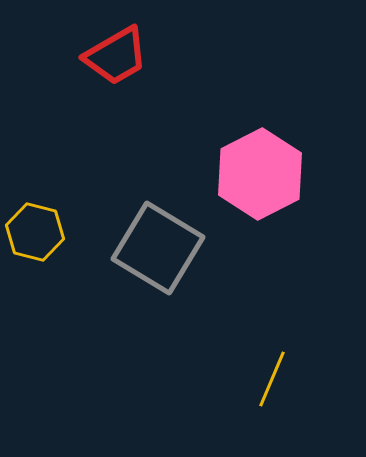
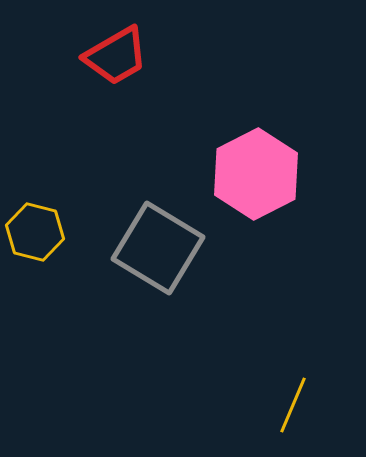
pink hexagon: moved 4 px left
yellow line: moved 21 px right, 26 px down
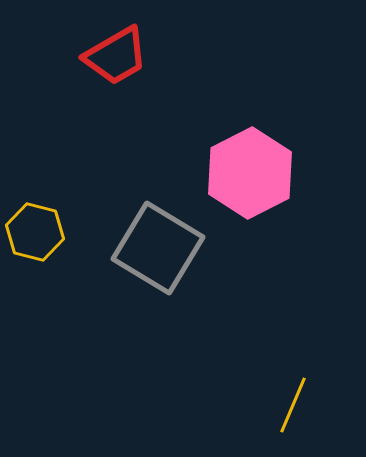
pink hexagon: moved 6 px left, 1 px up
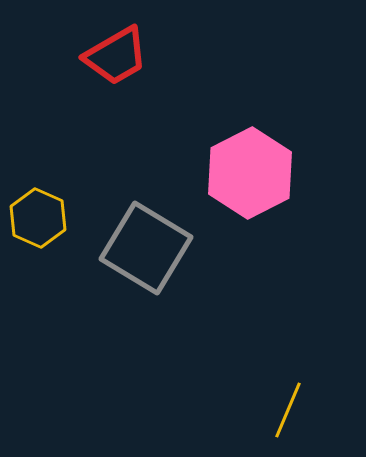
yellow hexagon: moved 3 px right, 14 px up; rotated 10 degrees clockwise
gray square: moved 12 px left
yellow line: moved 5 px left, 5 px down
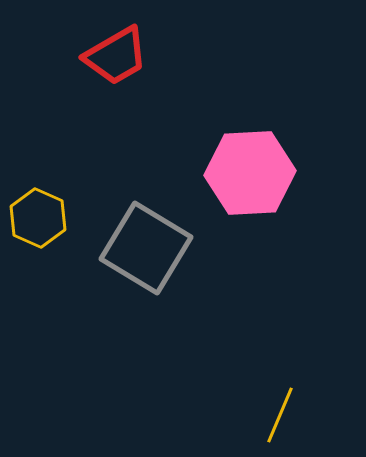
pink hexagon: rotated 24 degrees clockwise
yellow line: moved 8 px left, 5 px down
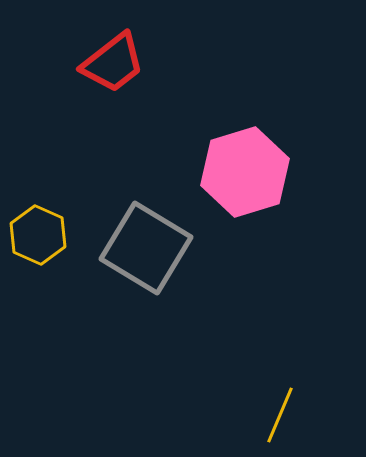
red trapezoid: moved 3 px left, 7 px down; rotated 8 degrees counterclockwise
pink hexagon: moved 5 px left, 1 px up; rotated 14 degrees counterclockwise
yellow hexagon: moved 17 px down
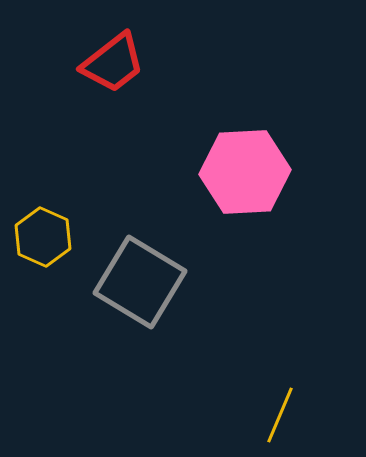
pink hexagon: rotated 14 degrees clockwise
yellow hexagon: moved 5 px right, 2 px down
gray square: moved 6 px left, 34 px down
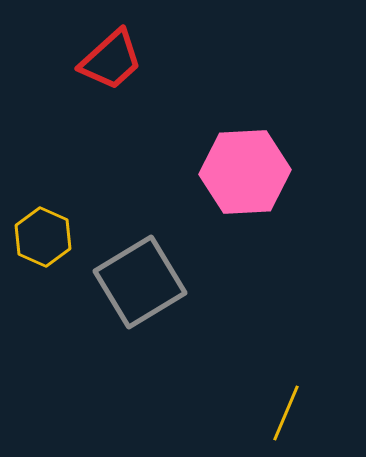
red trapezoid: moved 2 px left, 3 px up; rotated 4 degrees counterclockwise
gray square: rotated 28 degrees clockwise
yellow line: moved 6 px right, 2 px up
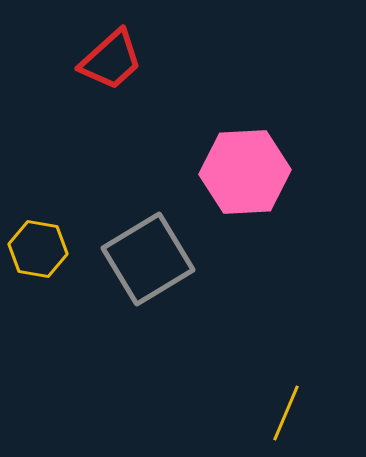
yellow hexagon: moved 5 px left, 12 px down; rotated 14 degrees counterclockwise
gray square: moved 8 px right, 23 px up
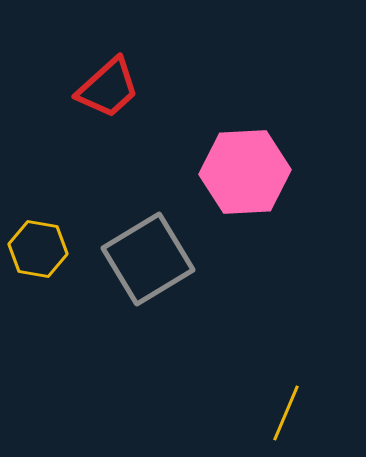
red trapezoid: moved 3 px left, 28 px down
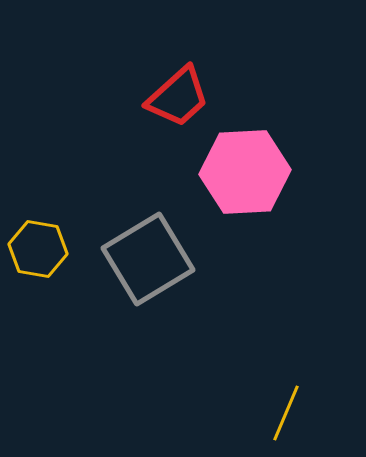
red trapezoid: moved 70 px right, 9 px down
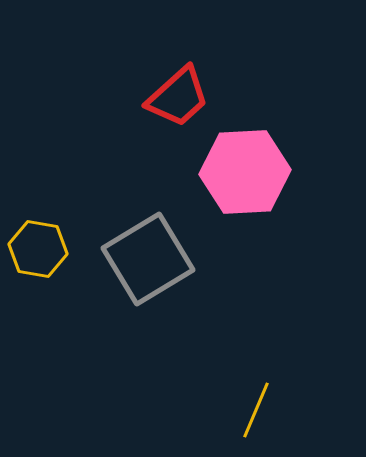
yellow line: moved 30 px left, 3 px up
